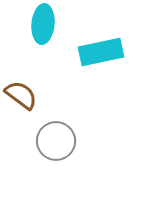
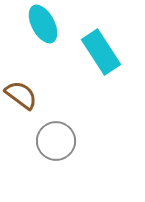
cyan ellipse: rotated 33 degrees counterclockwise
cyan rectangle: rotated 69 degrees clockwise
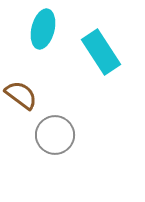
cyan ellipse: moved 5 px down; rotated 42 degrees clockwise
gray circle: moved 1 px left, 6 px up
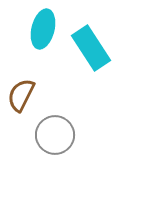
cyan rectangle: moved 10 px left, 4 px up
brown semicircle: rotated 100 degrees counterclockwise
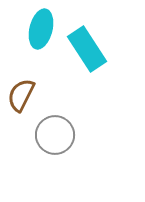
cyan ellipse: moved 2 px left
cyan rectangle: moved 4 px left, 1 px down
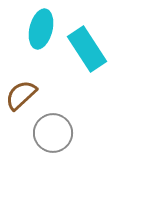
brown semicircle: rotated 20 degrees clockwise
gray circle: moved 2 px left, 2 px up
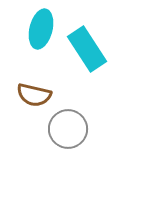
brown semicircle: moved 13 px right; rotated 124 degrees counterclockwise
gray circle: moved 15 px right, 4 px up
